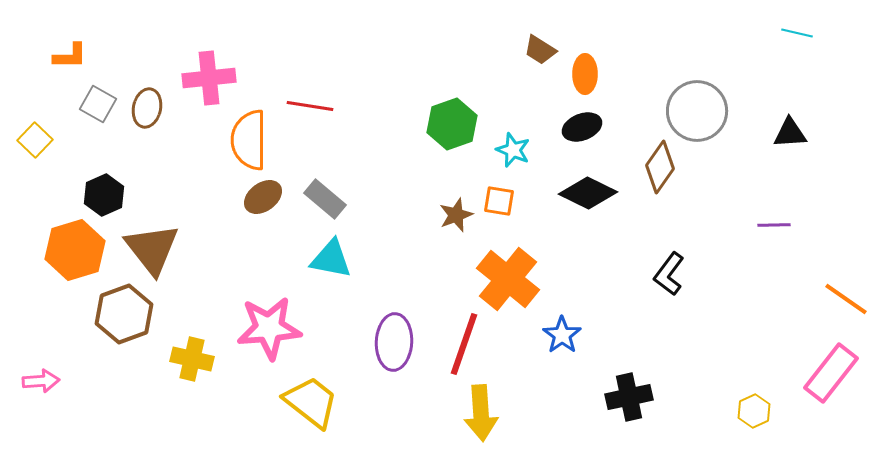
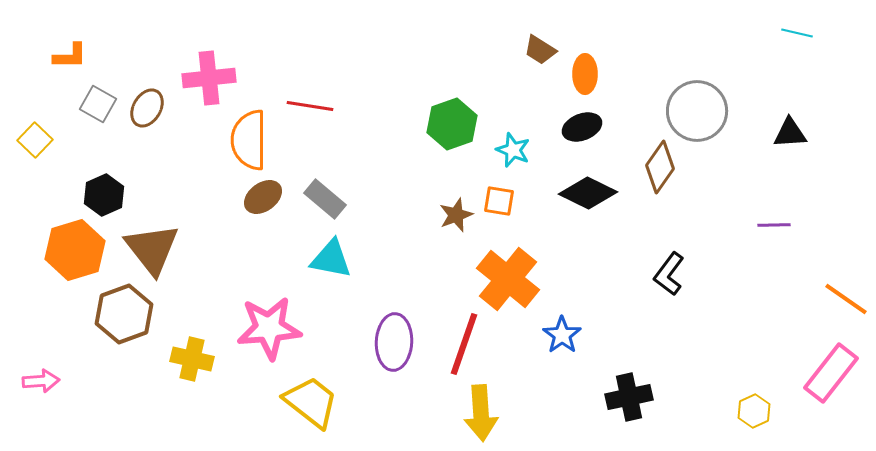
brown ellipse at (147, 108): rotated 18 degrees clockwise
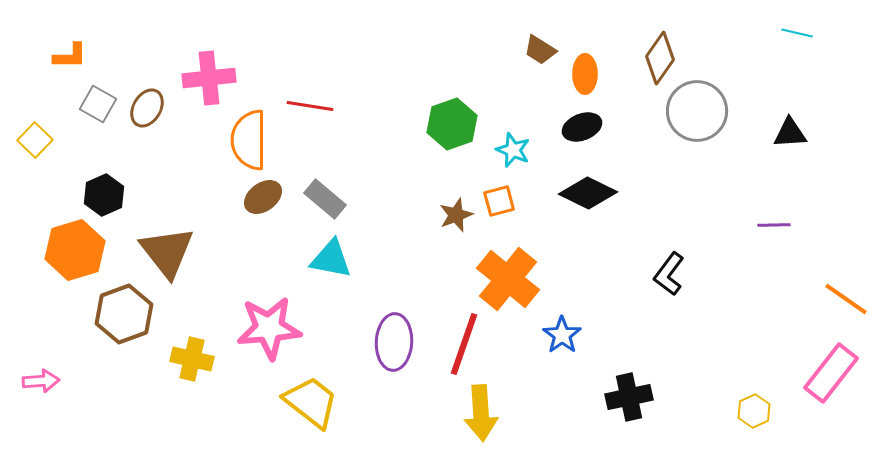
brown diamond at (660, 167): moved 109 px up
orange square at (499, 201): rotated 24 degrees counterclockwise
brown triangle at (152, 249): moved 15 px right, 3 px down
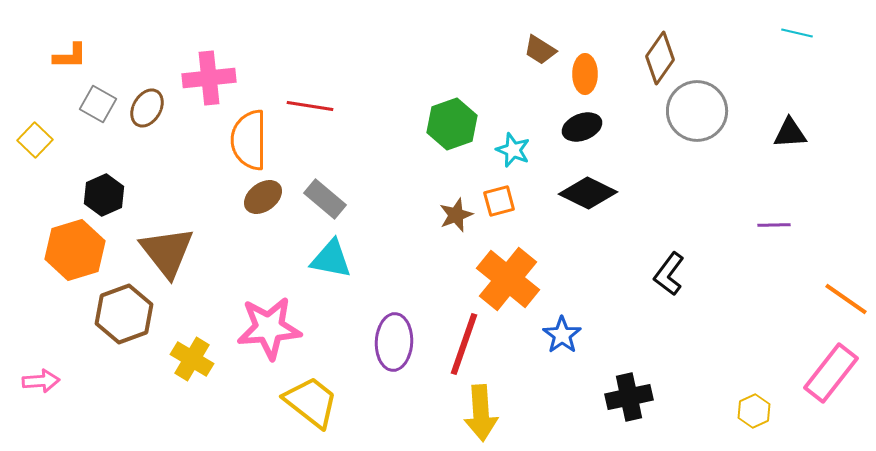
yellow cross at (192, 359): rotated 18 degrees clockwise
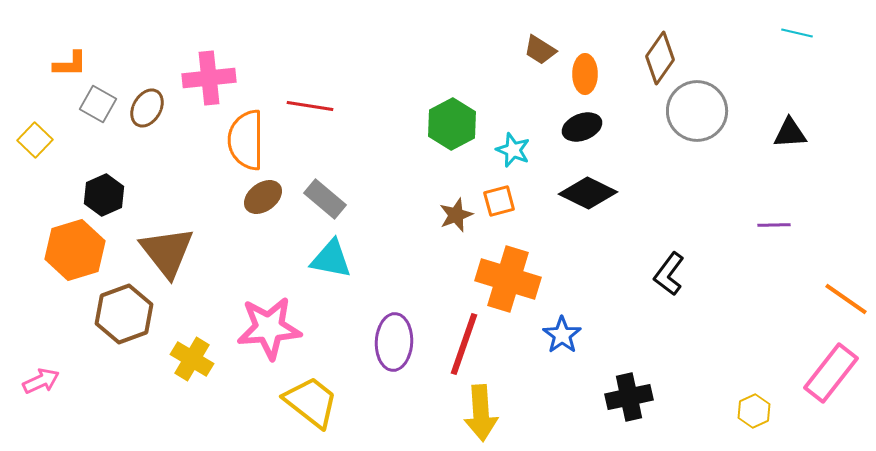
orange L-shape at (70, 56): moved 8 px down
green hexagon at (452, 124): rotated 9 degrees counterclockwise
orange semicircle at (249, 140): moved 3 px left
orange cross at (508, 279): rotated 22 degrees counterclockwise
pink arrow at (41, 381): rotated 21 degrees counterclockwise
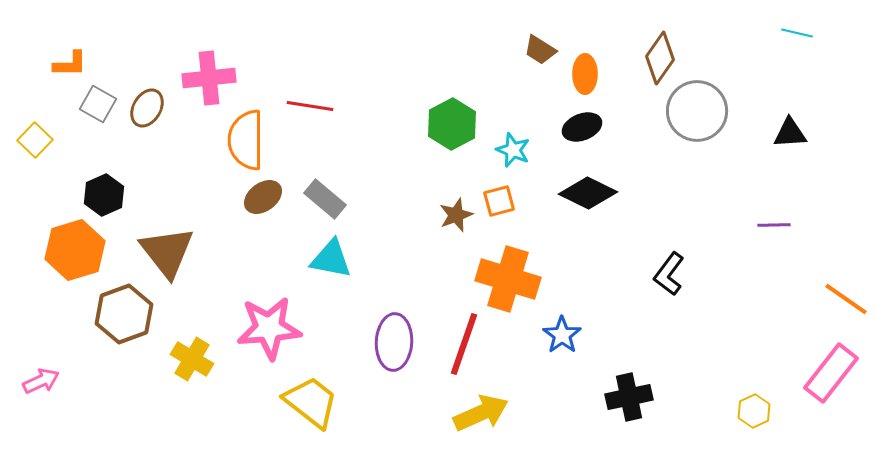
yellow arrow at (481, 413): rotated 110 degrees counterclockwise
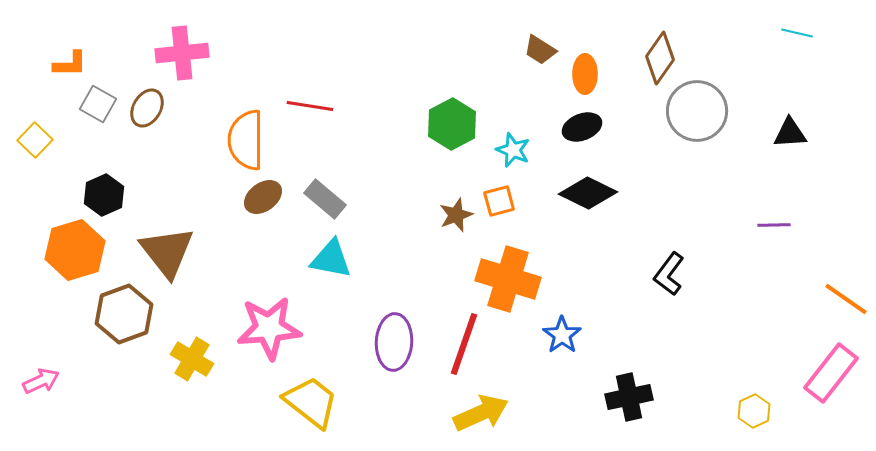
pink cross at (209, 78): moved 27 px left, 25 px up
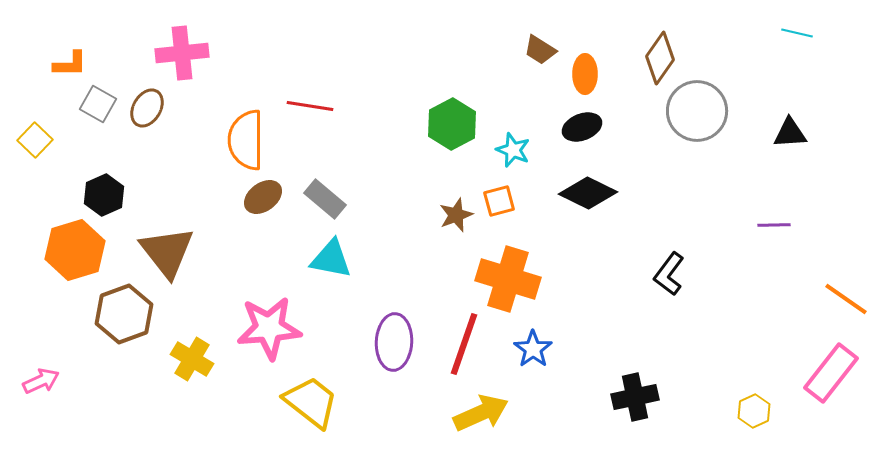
blue star at (562, 335): moved 29 px left, 14 px down
black cross at (629, 397): moved 6 px right
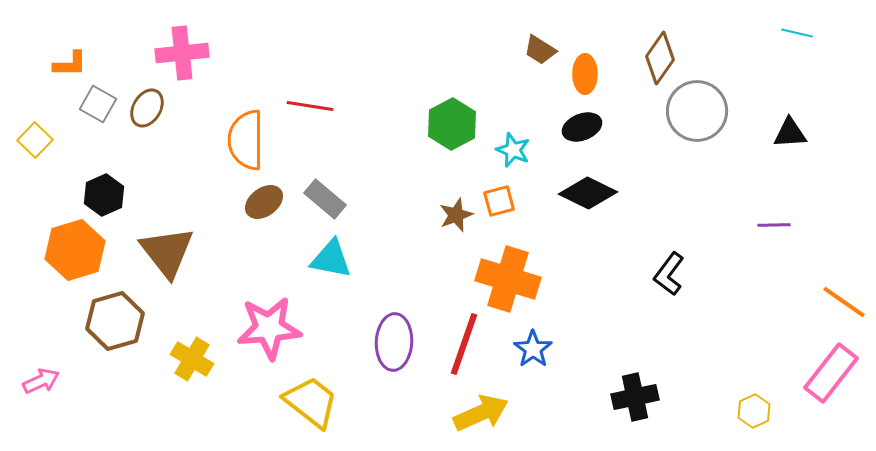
brown ellipse at (263, 197): moved 1 px right, 5 px down
orange line at (846, 299): moved 2 px left, 3 px down
brown hexagon at (124, 314): moved 9 px left, 7 px down; rotated 4 degrees clockwise
